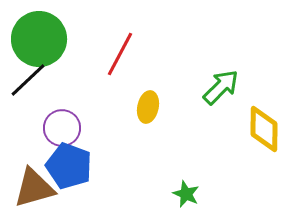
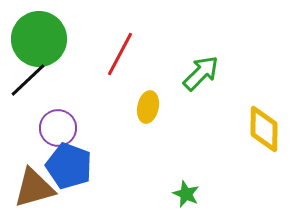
green arrow: moved 20 px left, 14 px up
purple circle: moved 4 px left
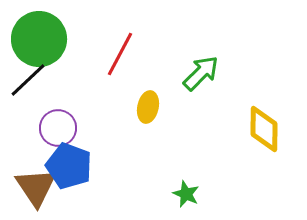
brown triangle: moved 2 px right, 1 px up; rotated 48 degrees counterclockwise
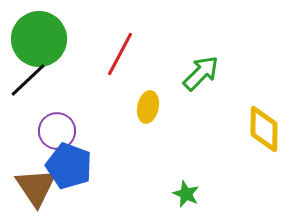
purple circle: moved 1 px left, 3 px down
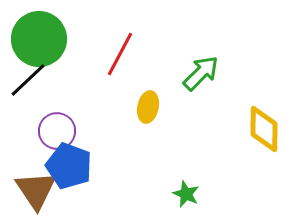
brown triangle: moved 3 px down
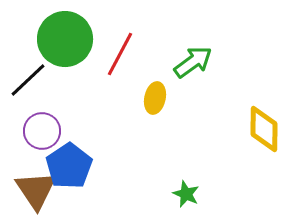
green circle: moved 26 px right
green arrow: moved 8 px left, 11 px up; rotated 9 degrees clockwise
yellow ellipse: moved 7 px right, 9 px up
purple circle: moved 15 px left
blue pentagon: rotated 18 degrees clockwise
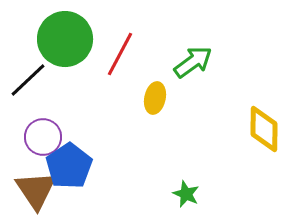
purple circle: moved 1 px right, 6 px down
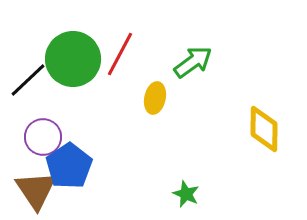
green circle: moved 8 px right, 20 px down
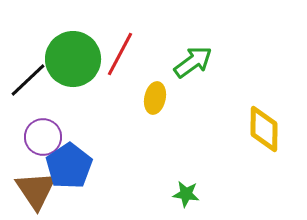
green star: rotated 16 degrees counterclockwise
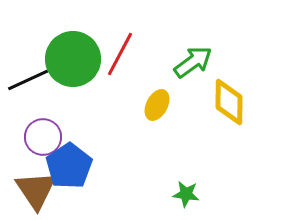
black line: rotated 18 degrees clockwise
yellow ellipse: moved 2 px right, 7 px down; rotated 16 degrees clockwise
yellow diamond: moved 35 px left, 27 px up
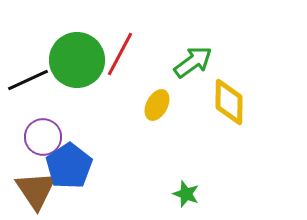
green circle: moved 4 px right, 1 px down
green star: rotated 12 degrees clockwise
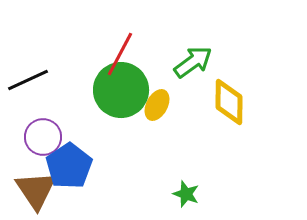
green circle: moved 44 px right, 30 px down
